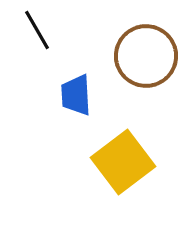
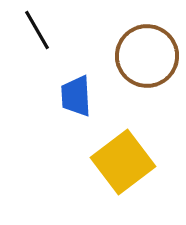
brown circle: moved 1 px right
blue trapezoid: moved 1 px down
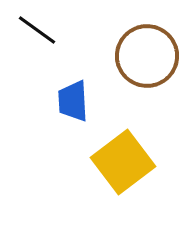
black line: rotated 24 degrees counterclockwise
blue trapezoid: moved 3 px left, 5 px down
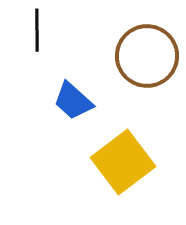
black line: rotated 54 degrees clockwise
blue trapezoid: rotated 45 degrees counterclockwise
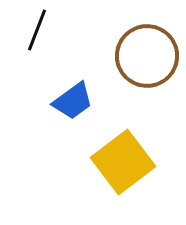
black line: rotated 21 degrees clockwise
blue trapezoid: rotated 78 degrees counterclockwise
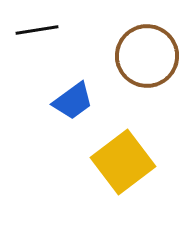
black line: rotated 60 degrees clockwise
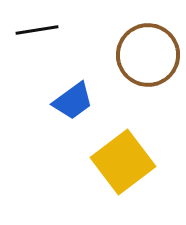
brown circle: moved 1 px right, 1 px up
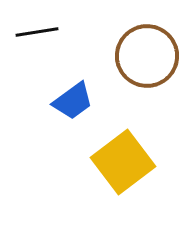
black line: moved 2 px down
brown circle: moved 1 px left, 1 px down
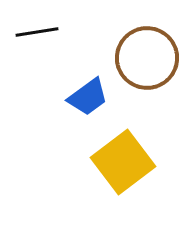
brown circle: moved 2 px down
blue trapezoid: moved 15 px right, 4 px up
